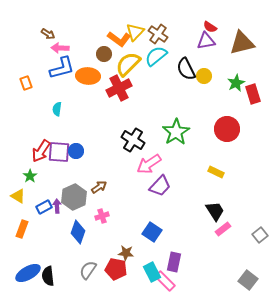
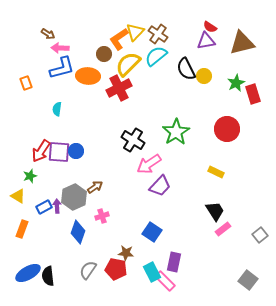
orange L-shape at (119, 39): rotated 110 degrees clockwise
green star at (30, 176): rotated 16 degrees clockwise
brown arrow at (99, 187): moved 4 px left
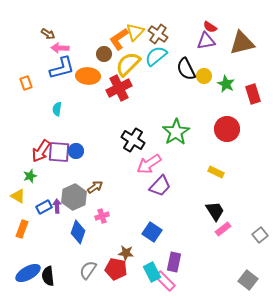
green star at (236, 83): moved 10 px left, 1 px down; rotated 18 degrees counterclockwise
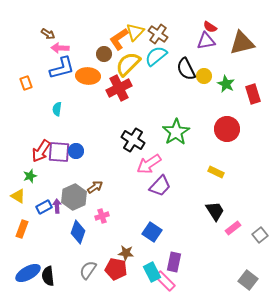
pink rectangle at (223, 229): moved 10 px right, 1 px up
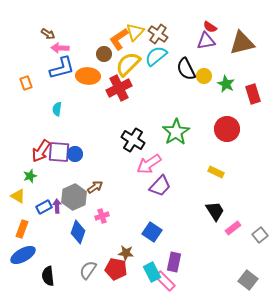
blue circle at (76, 151): moved 1 px left, 3 px down
blue ellipse at (28, 273): moved 5 px left, 18 px up
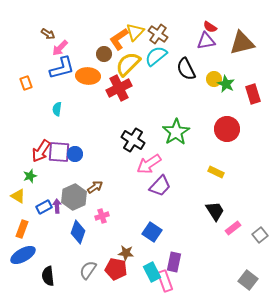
pink arrow at (60, 48): rotated 48 degrees counterclockwise
yellow circle at (204, 76): moved 10 px right, 3 px down
pink rectangle at (165, 281): rotated 25 degrees clockwise
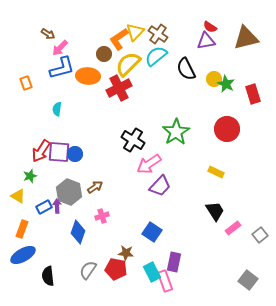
brown triangle at (242, 43): moved 4 px right, 5 px up
gray hexagon at (74, 197): moved 5 px left, 5 px up; rotated 15 degrees counterclockwise
